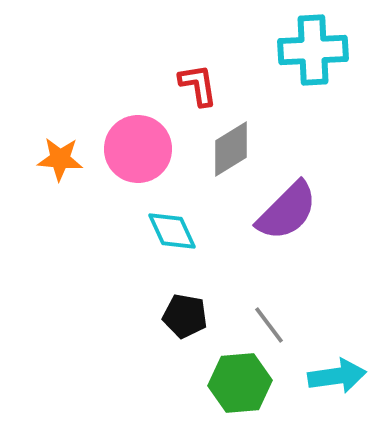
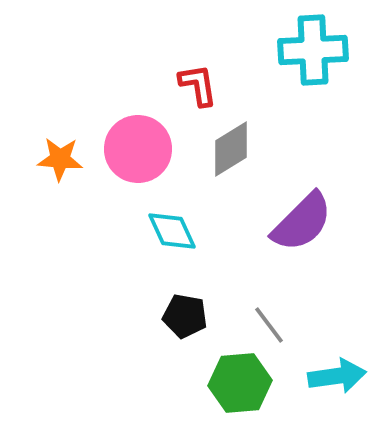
purple semicircle: moved 15 px right, 11 px down
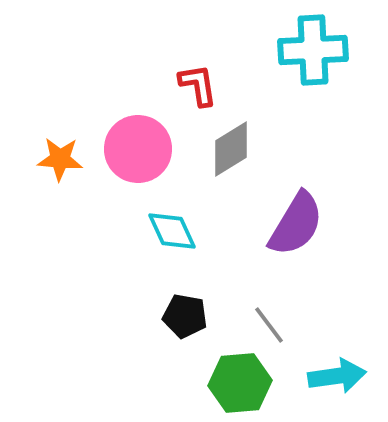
purple semicircle: moved 6 px left, 2 px down; rotated 14 degrees counterclockwise
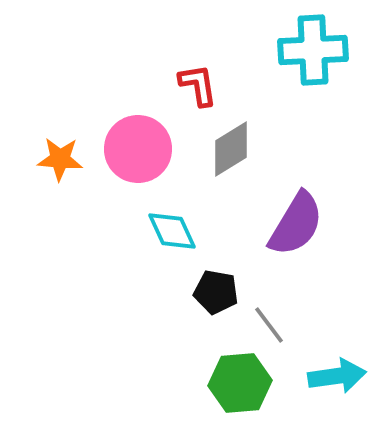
black pentagon: moved 31 px right, 24 px up
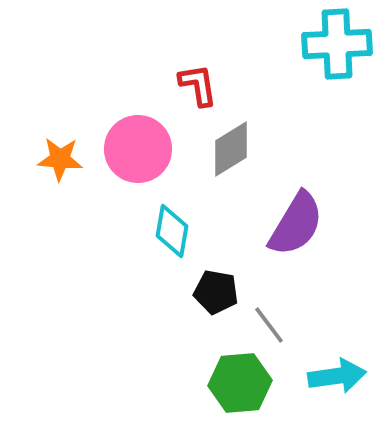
cyan cross: moved 24 px right, 6 px up
cyan diamond: rotated 34 degrees clockwise
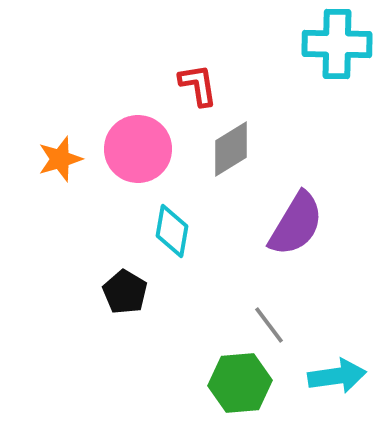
cyan cross: rotated 4 degrees clockwise
orange star: rotated 21 degrees counterclockwise
black pentagon: moved 91 px left; rotated 21 degrees clockwise
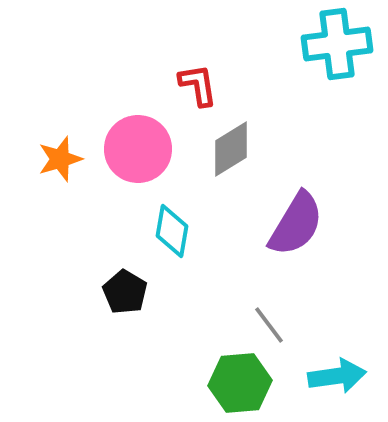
cyan cross: rotated 8 degrees counterclockwise
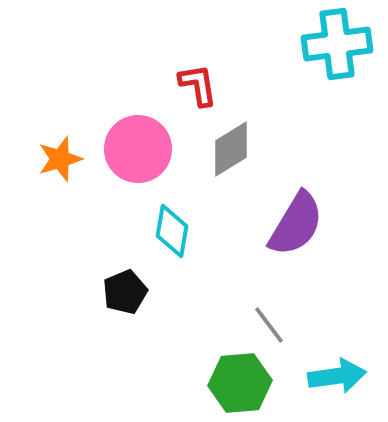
black pentagon: rotated 18 degrees clockwise
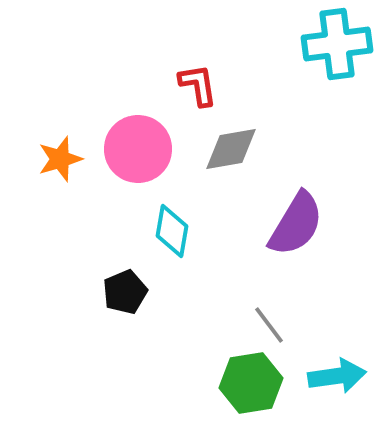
gray diamond: rotated 22 degrees clockwise
green hexagon: moved 11 px right; rotated 4 degrees counterclockwise
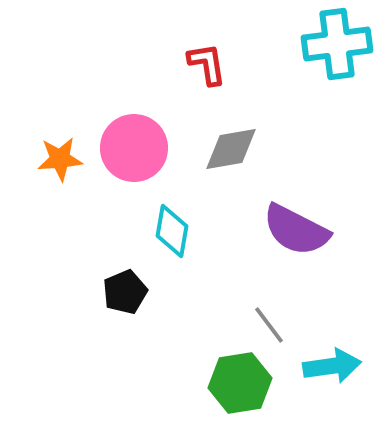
red L-shape: moved 9 px right, 21 px up
pink circle: moved 4 px left, 1 px up
orange star: rotated 12 degrees clockwise
purple semicircle: moved 6 px down; rotated 86 degrees clockwise
cyan arrow: moved 5 px left, 10 px up
green hexagon: moved 11 px left
